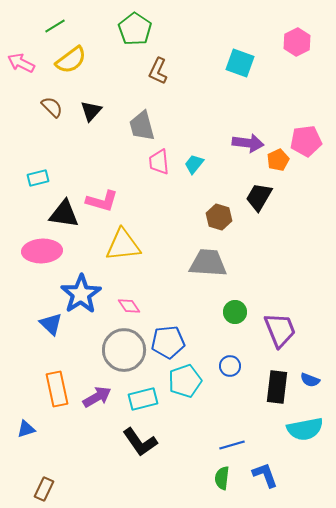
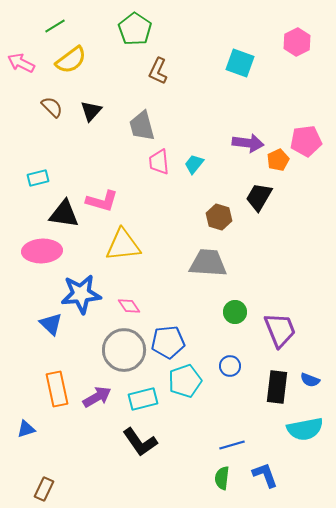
blue star at (81, 294): rotated 27 degrees clockwise
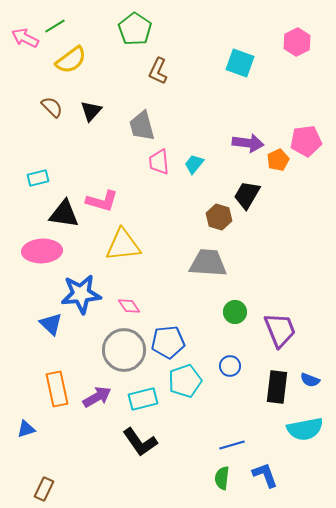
pink arrow at (21, 63): moved 4 px right, 25 px up
black trapezoid at (259, 197): moved 12 px left, 2 px up
